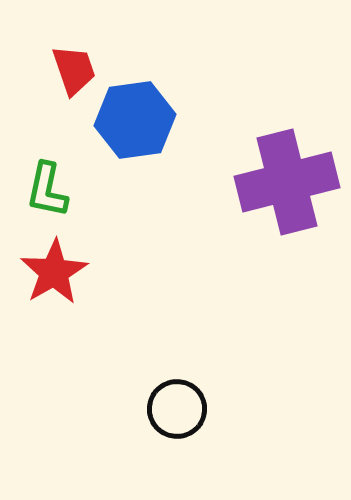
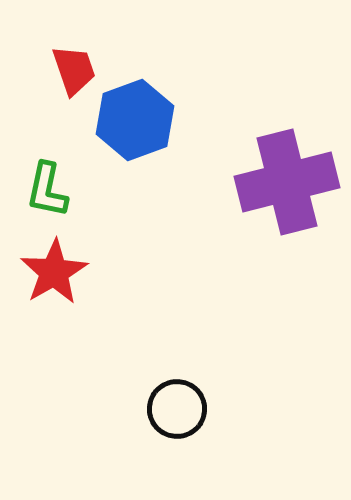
blue hexagon: rotated 12 degrees counterclockwise
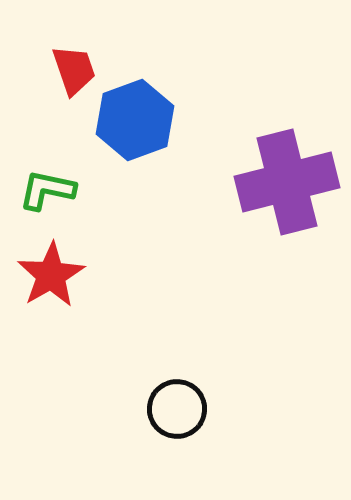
green L-shape: rotated 90 degrees clockwise
red star: moved 3 px left, 3 px down
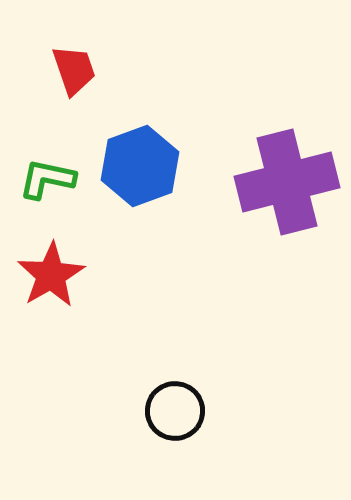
blue hexagon: moved 5 px right, 46 px down
green L-shape: moved 11 px up
black circle: moved 2 px left, 2 px down
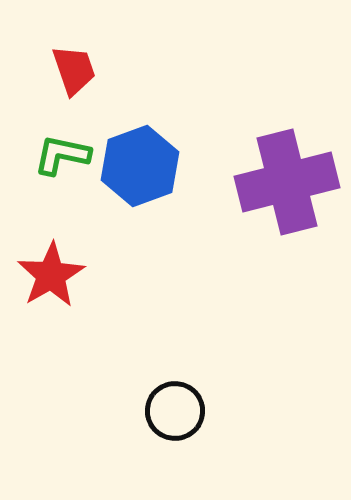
green L-shape: moved 15 px right, 24 px up
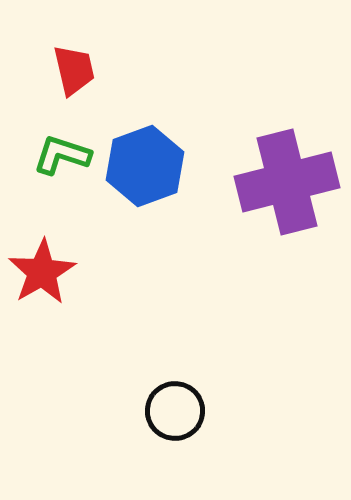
red trapezoid: rotated 6 degrees clockwise
green L-shape: rotated 6 degrees clockwise
blue hexagon: moved 5 px right
red star: moved 9 px left, 3 px up
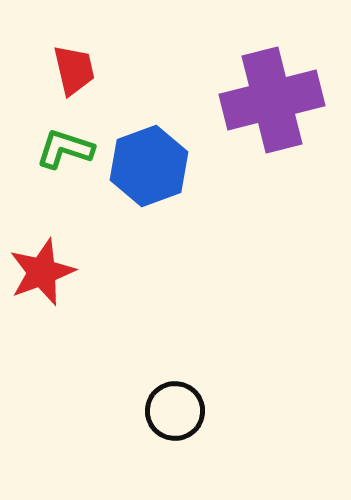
green L-shape: moved 3 px right, 6 px up
blue hexagon: moved 4 px right
purple cross: moved 15 px left, 82 px up
red star: rotated 10 degrees clockwise
